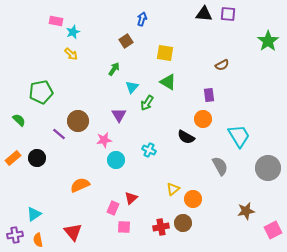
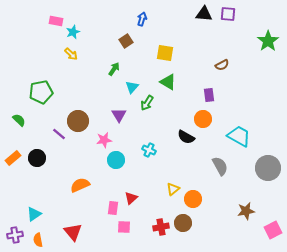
cyan trapezoid at (239, 136): rotated 30 degrees counterclockwise
pink rectangle at (113, 208): rotated 16 degrees counterclockwise
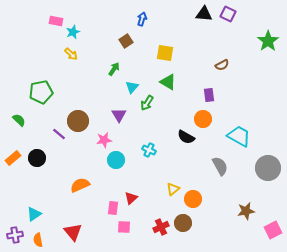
purple square at (228, 14): rotated 21 degrees clockwise
red cross at (161, 227): rotated 14 degrees counterclockwise
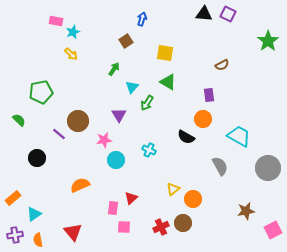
orange rectangle at (13, 158): moved 40 px down
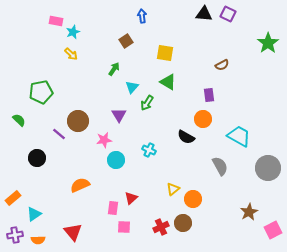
blue arrow at (142, 19): moved 3 px up; rotated 24 degrees counterclockwise
green star at (268, 41): moved 2 px down
brown star at (246, 211): moved 3 px right, 1 px down; rotated 18 degrees counterclockwise
orange semicircle at (38, 240): rotated 80 degrees counterclockwise
